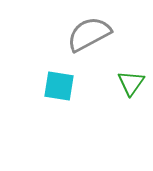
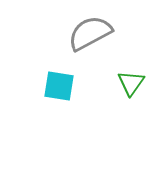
gray semicircle: moved 1 px right, 1 px up
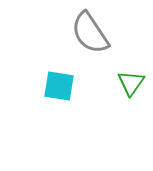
gray semicircle: rotated 96 degrees counterclockwise
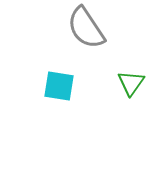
gray semicircle: moved 4 px left, 5 px up
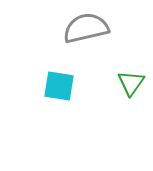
gray semicircle: rotated 111 degrees clockwise
